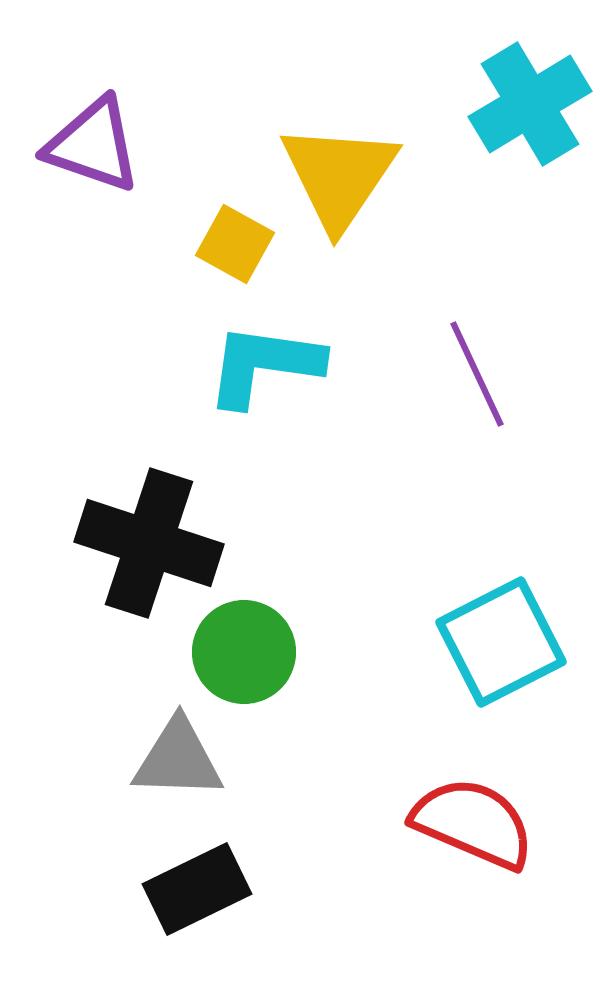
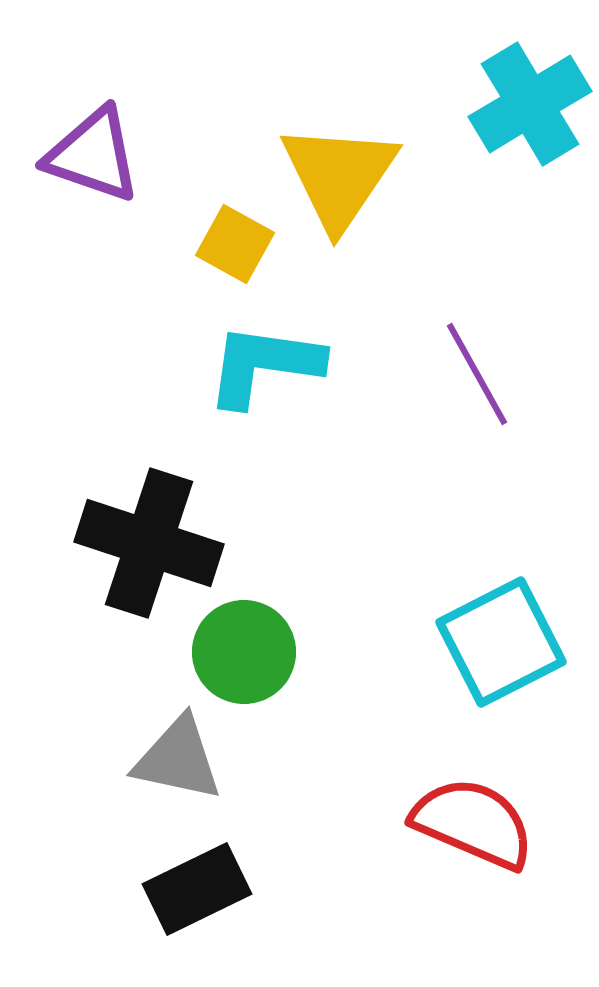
purple triangle: moved 10 px down
purple line: rotated 4 degrees counterclockwise
gray triangle: rotated 10 degrees clockwise
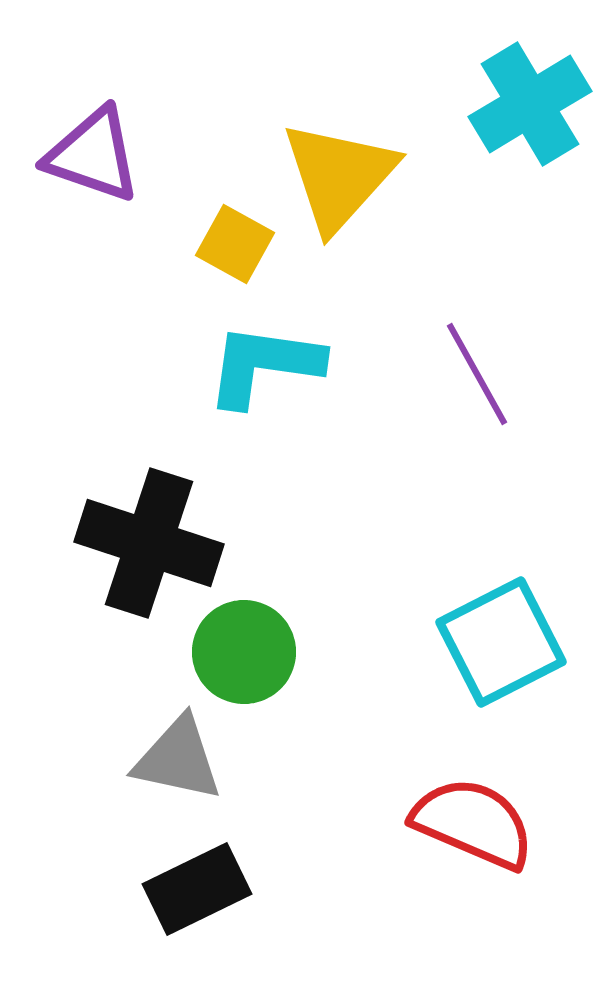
yellow triangle: rotated 8 degrees clockwise
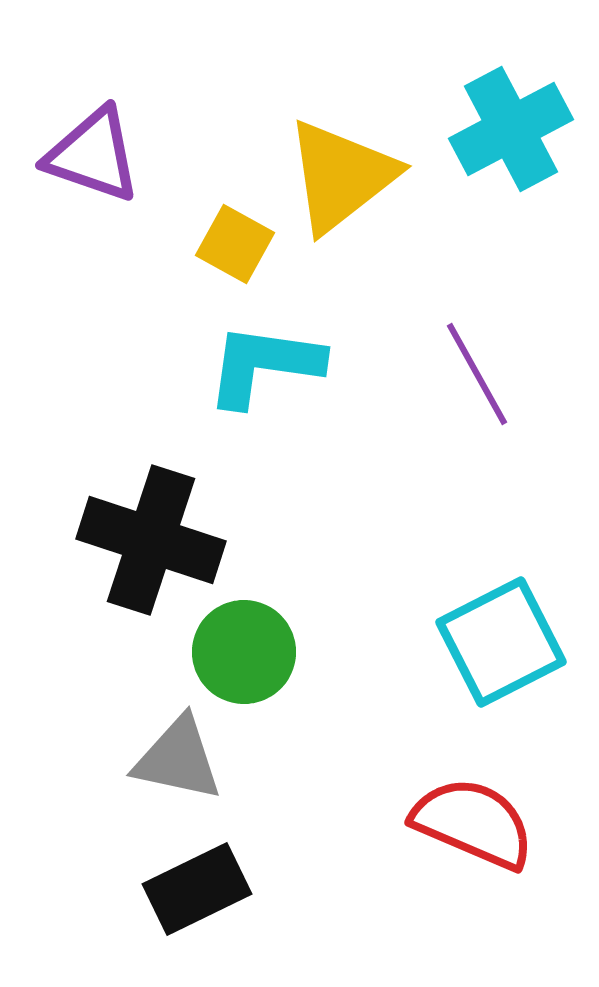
cyan cross: moved 19 px left, 25 px down; rotated 3 degrees clockwise
yellow triangle: moved 2 px right; rotated 10 degrees clockwise
black cross: moved 2 px right, 3 px up
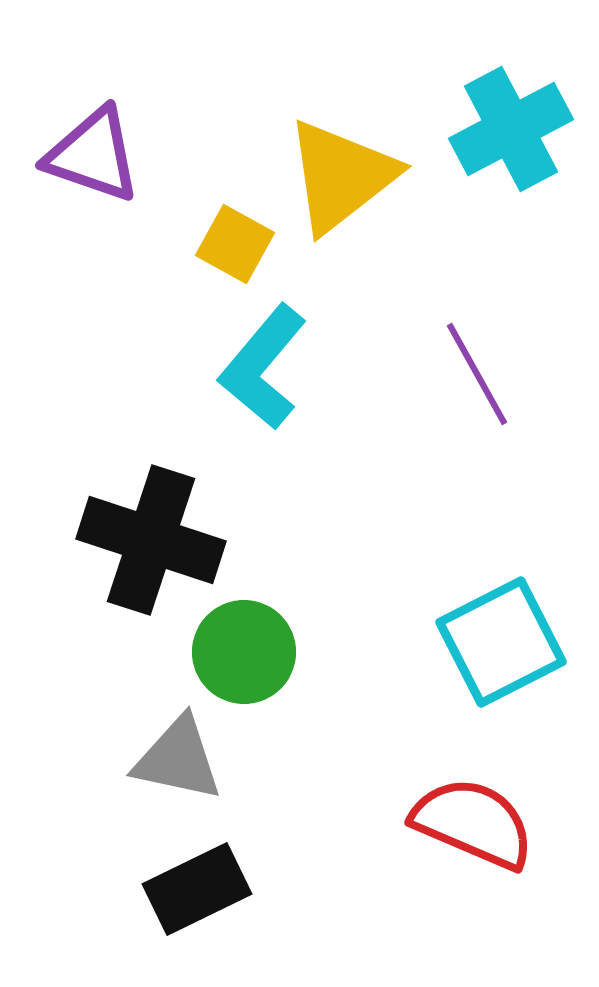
cyan L-shape: moved 1 px left, 2 px down; rotated 58 degrees counterclockwise
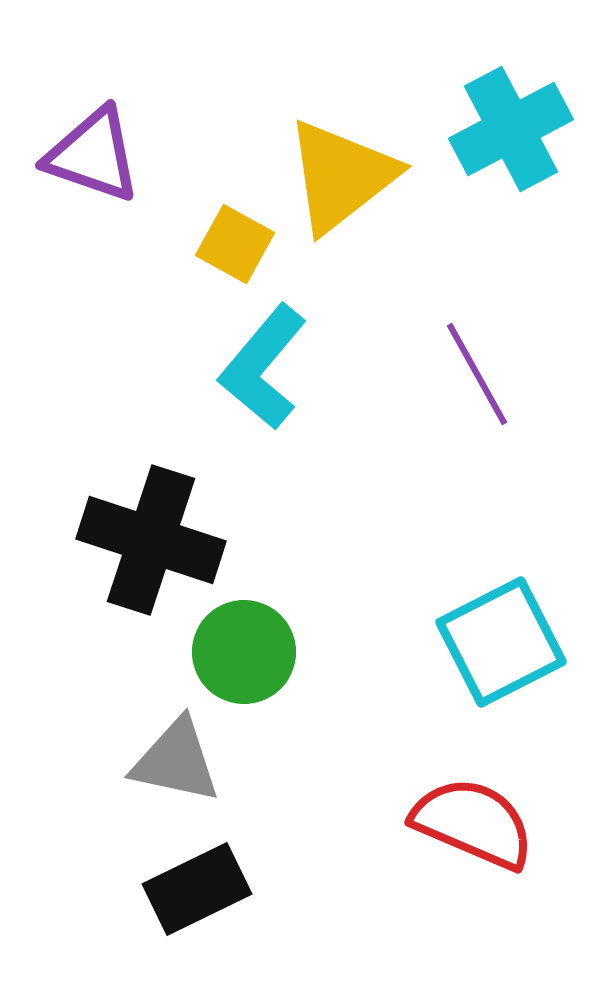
gray triangle: moved 2 px left, 2 px down
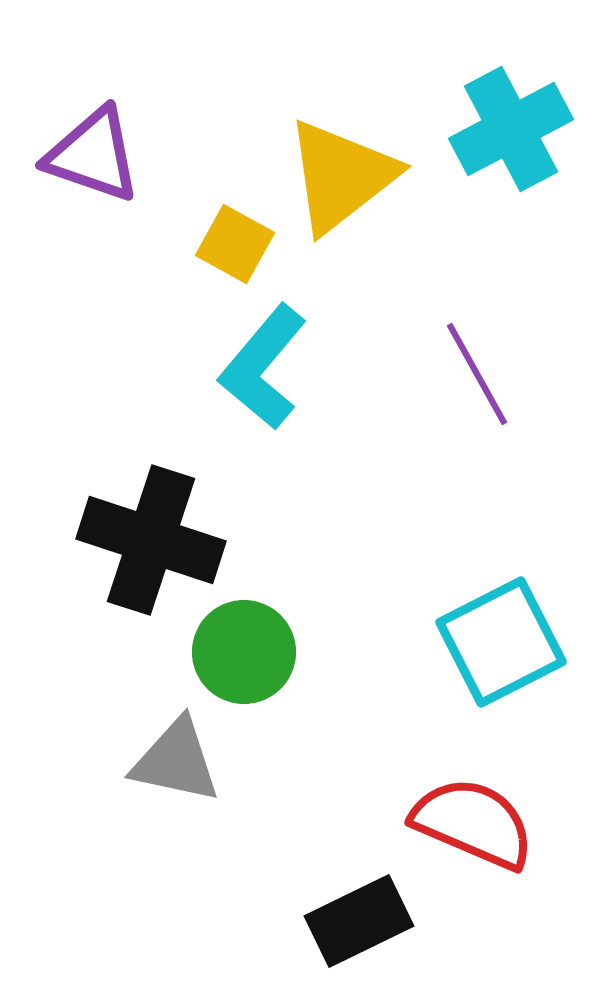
black rectangle: moved 162 px right, 32 px down
